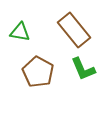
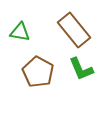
green L-shape: moved 2 px left
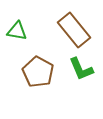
green triangle: moved 3 px left, 1 px up
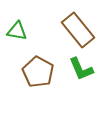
brown rectangle: moved 4 px right
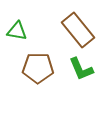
brown pentagon: moved 4 px up; rotated 28 degrees counterclockwise
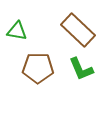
brown rectangle: rotated 8 degrees counterclockwise
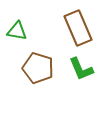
brown rectangle: moved 2 px up; rotated 24 degrees clockwise
brown pentagon: rotated 16 degrees clockwise
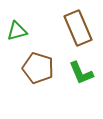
green triangle: rotated 25 degrees counterclockwise
green L-shape: moved 4 px down
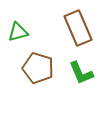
green triangle: moved 1 px right, 1 px down
